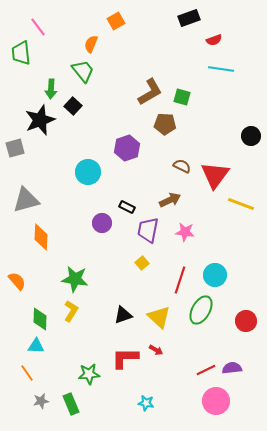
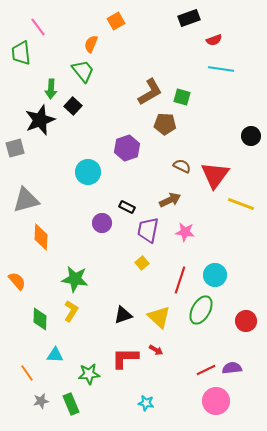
cyan triangle at (36, 346): moved 19 px right, 9 px down
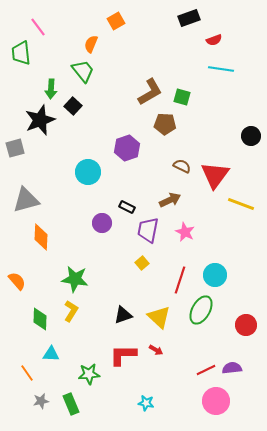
pink star at (185, 232): rotated 18 degrees clockwise
red circle at (246, 321): moved 4 px down
cyan triangle at (55, 355): moved 4 px left, 1 px up
red L-shape at (125, 358): moved 2 px left, 3 px up
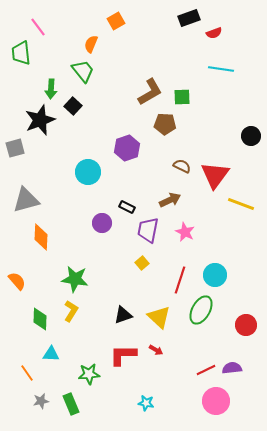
red semicircle at (214, 40): moved 7 px up
green square at (182, 97): rotated 18 degrees counterclockwise
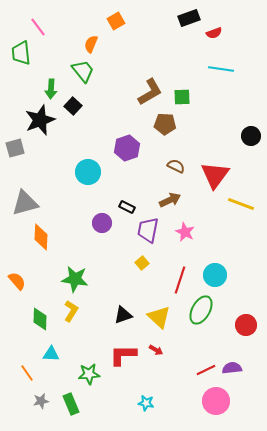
brown semicircle at (182, 166): moved 6 px left
gray triangle at (26, 200): moved 1 px left, 3 px down
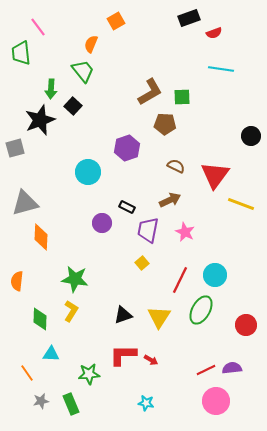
red line at (180, 280): rotated 8 degrees clockwise
orange semicircle at (17, 281): rotated 132 degrees counterclockwise
yellow triangle at (159, 317): rotated 20 degrees clockwise
red arrow at (156, 350): moved 5 px left, 10 px down
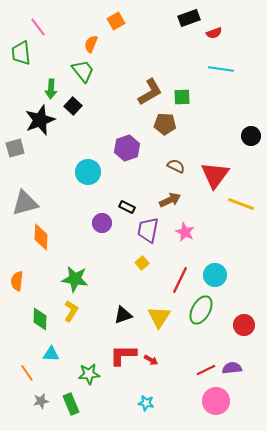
red circle at (246, 325): moved 2 px left
